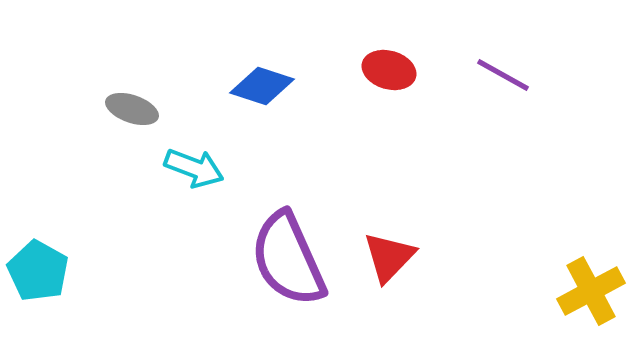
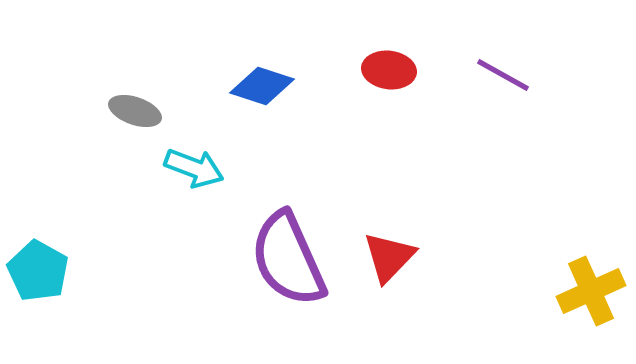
red ellipse: rotated 9 degrees counterclockwise
gray ellipse: moved 3 px right, 2 px down
yellow cross: rotated 4 degrees clockwise
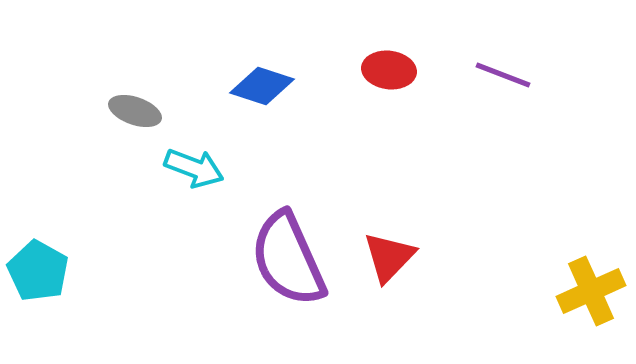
purple line: rotated 8 degrees counterclockwise
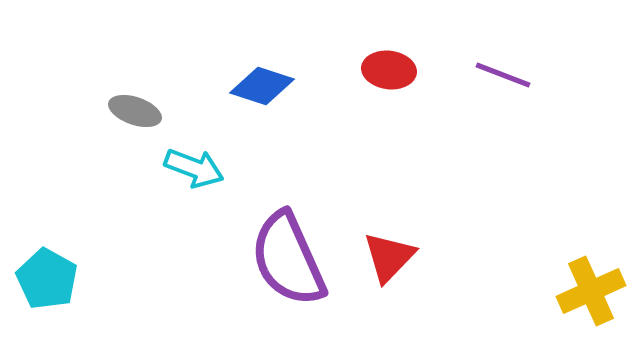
cyan pentagon: moved 9 px right, 8 px down
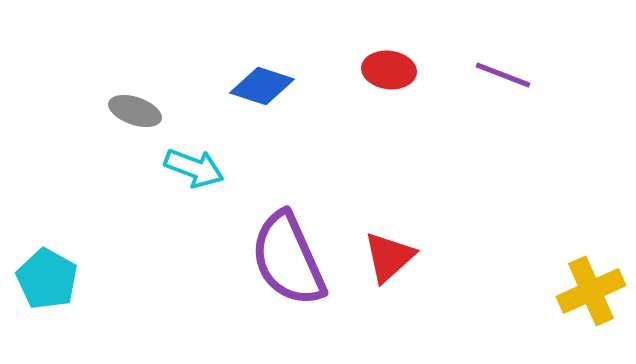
red triangle: rotated 4 degrees clockwise
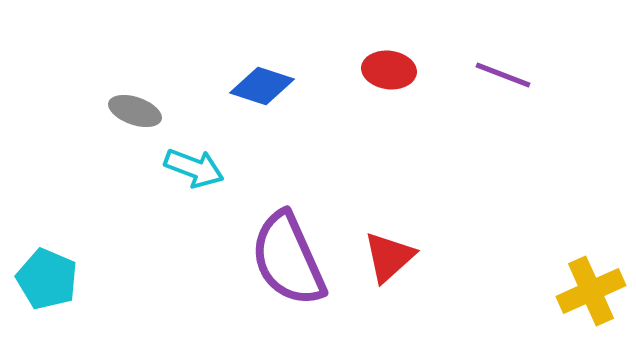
cyan pentagon: rotated 6 degrees counterclockwise
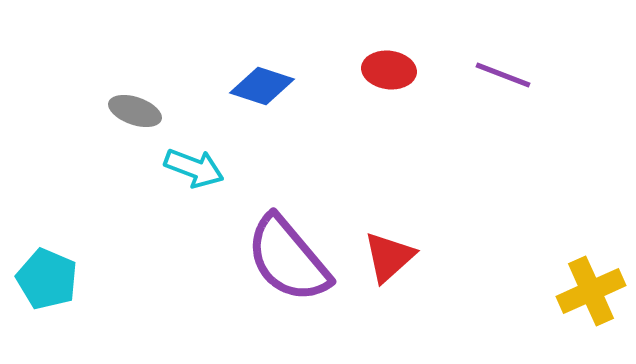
purple semicircle: rotated 16 degrees counterclockwise
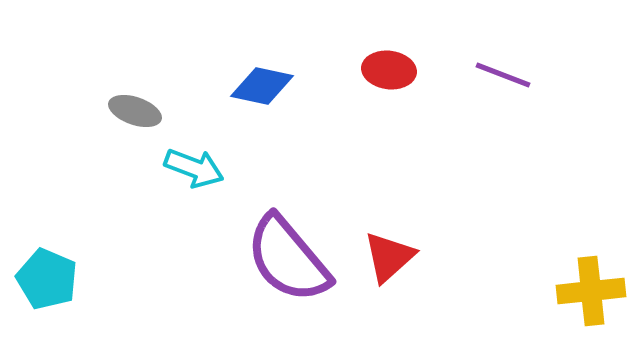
blue diamond: rotated 6 degrees counterclockwise
yellow cross: rotated 18 degrees clockwise
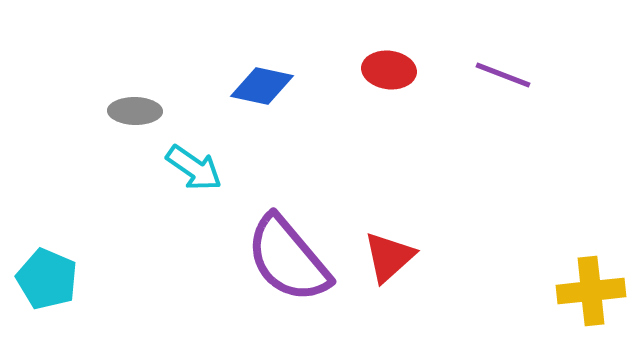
gray ellipse: rotated 18 degrees counterclockwise
cyan arrow: rotated 14 degrees clockwise
